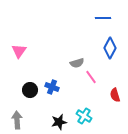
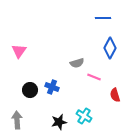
pink line: moved 3 px right; rotated 32 degrees counterclockwise
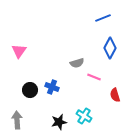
blue line: rotated 21 degrees counterclockwise
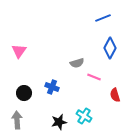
black circle: moved 6 px left, 3 px down
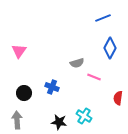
red semicircle: moved 3 px right, 3 px down; rotated 24 degrees clockwise
black star: rotated 21 degrees clockwise
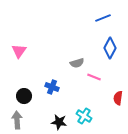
black circle: moved 3 px down
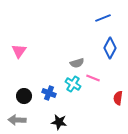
pink line: moved 1 px left, 1 px down
blue cross: moved 3 px left, 6 px down
cyan cross: moved 11 px left, 32 px up
gray arrow: rotated 84 degrees counterclockwise
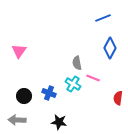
gray semicircle: rotated 96 degrees clockwise
